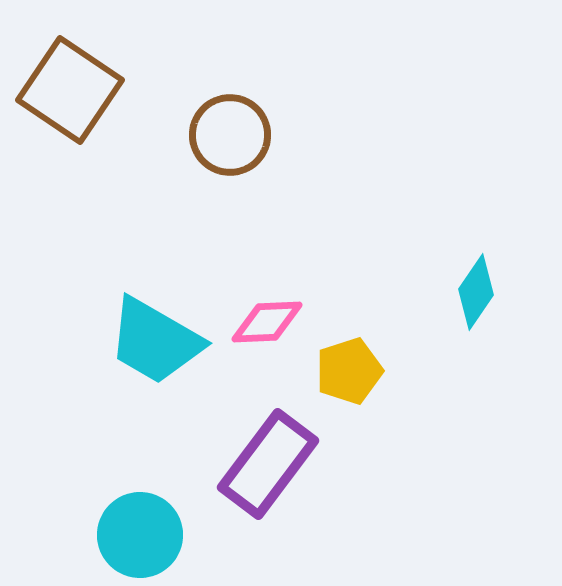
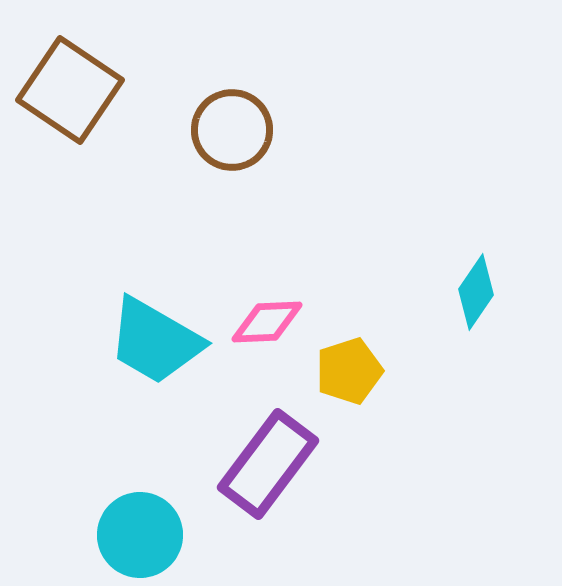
brown circle: moved 2 px right, 5 px up
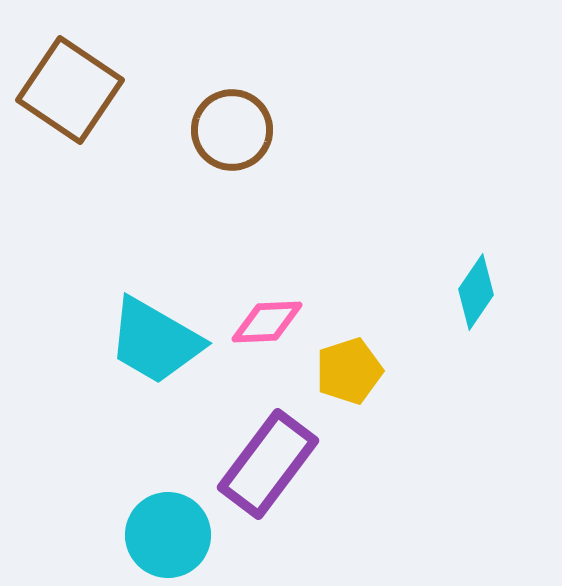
cyan circle: moved 28 px right
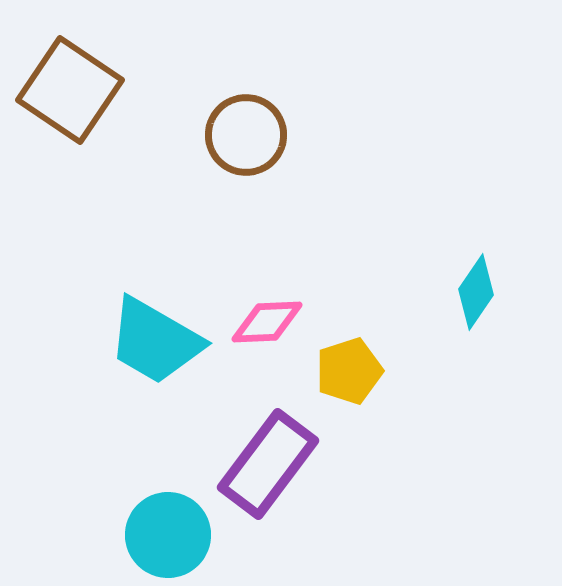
brown circle: moved 14 px right, 5 px down
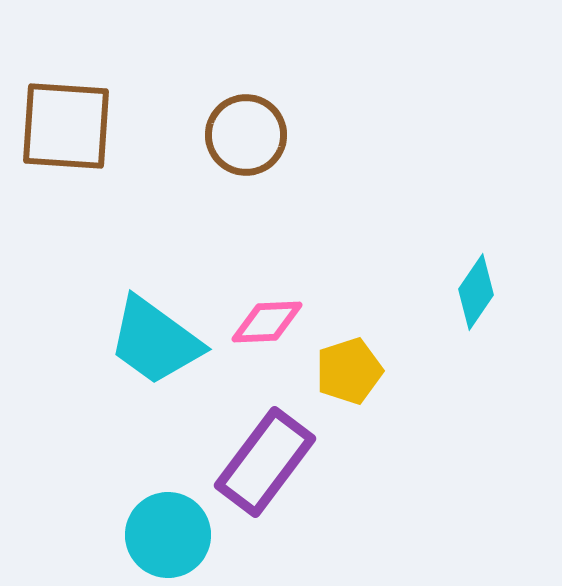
brown square: moved 4 px left, 36 px down; rotated 30 degrees counterclockwise
cyan trapezoid: rotated 6 degrees clockwise
purple rectangle: moved 3 px left, 2 px up
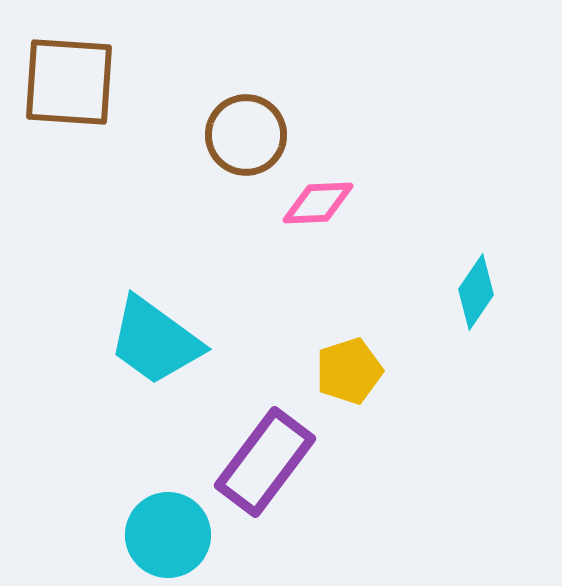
brown square: moved 3 px right, 44 px up
pink diamond: moved 51 px right, 119 px up
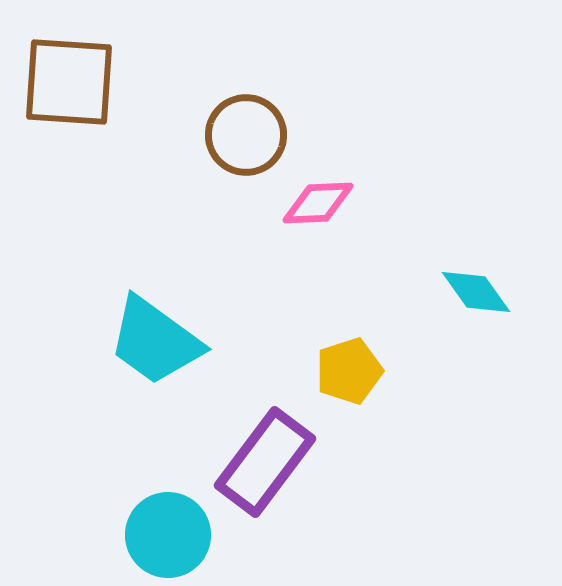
cyan diamond: rotated 70 degrees counterclockwise
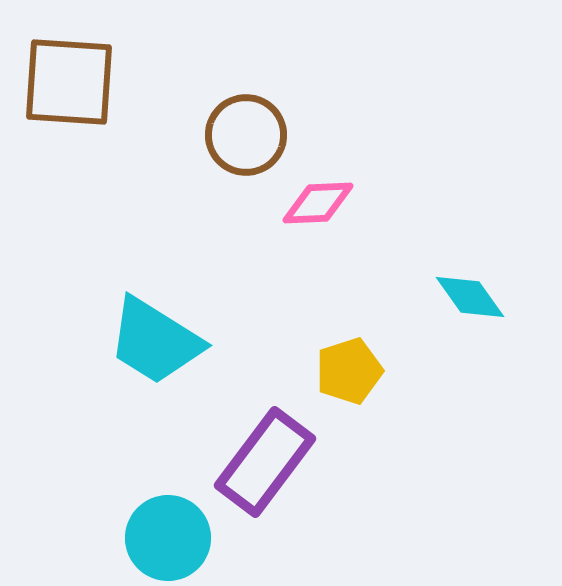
cyan diamond: moved 6 px left, 5 px down
cyan trapezoid: rotated 4 degrees counterclockwise
cyan circle: moved 3 px down
